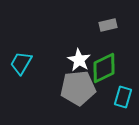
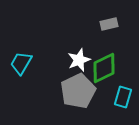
gray rectangle: moved 1 px right, 1 px up
white star: rotated 20 degrees clockwise
gray pentagon: moved 3 px down; rotated 20 degrees counterclockwise
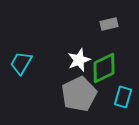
gray pentagon: moved 1 px right, 3 px down
